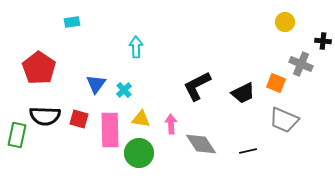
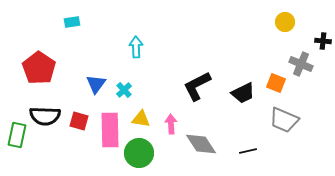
red square: moved 2 px down
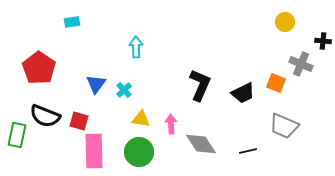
black L-shape: moved 3 px right, 1 px up; rotated 140 degrees clockwise
black semicircle: rotated 20 degrees clockwise
gray trapezoid: moved 6 px down
pink rectangle: moved 16 px left, 21 px down
green circle: moved 1 px up
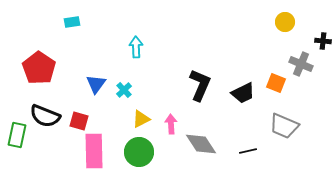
yellow triangle: rotated 36 degrees counterclockwise
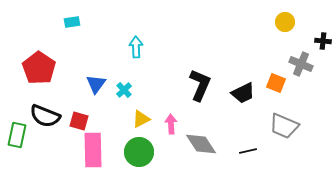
pink rectangle: moved 1 px left, 1 px up
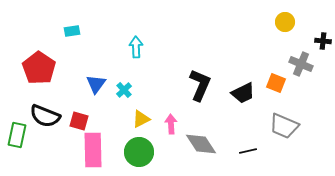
cyan rectangle: moved 9 px down
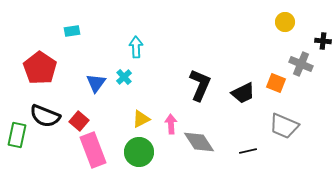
red pentagon: moved 1 px right
blue triangle: moved 1 px up
cyan cross: moved 13 px up
red square: rotated 24 degrees clockwise
gray diamond: moved 2 px left, 2 px up
pink rectangle: rotated 20 degrees counterclockwise
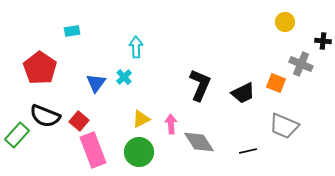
green rectangle: rotated 30 degrees clockwise
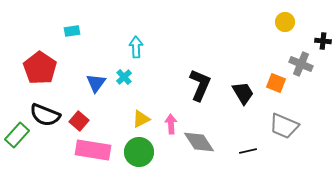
black trapezoid: rotated 95 degrees counterclockwise
black semicircle: moved 1 px up
pink rectangle: rotated 60 degrees counterclockwise
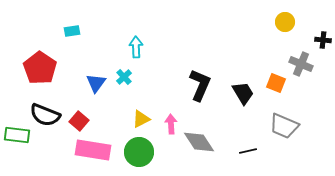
black cross: moved 1 px up
green rectangle: rotated 55 degrees clockwise
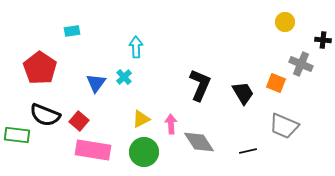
green circle: moved 5 px right
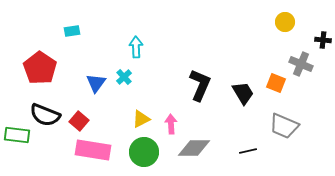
gray diamond: moved 5 px left, 6 px down; rotated 56 degrees counterclockwise
